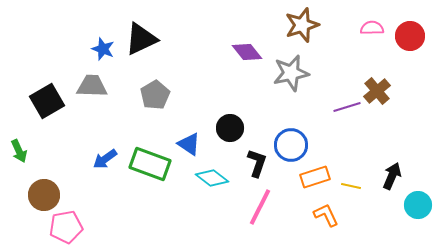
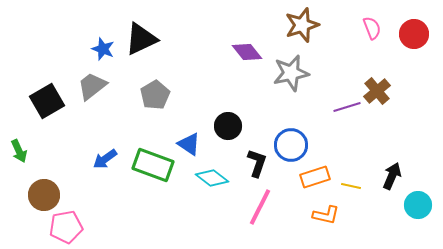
pink semicircle: rotated 70 degrees clockwise
red circle: moved 4 px right, 2 px up
gray trapezoid: rotated 40 degrees counterclockwise
black circle: moved 2 px left, 2 px up
green rectangle: moved 3 px right, 1 px down
orange L-shape: rotated 128 degrees clockwise
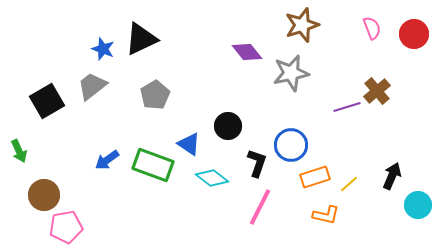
blue arrow: moved 2 px right, 1 px down
yellow line: moved 2 px left, 2 px up; rotated 54 degrees counterclockwise
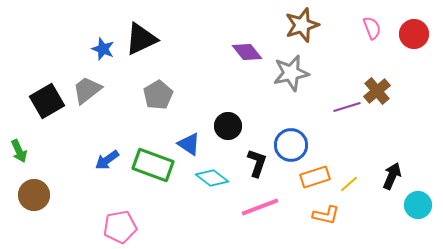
gray trapezoid: moved 5 px left, 4 px down
gray pentagon: moved 3 px right
brown circle: moved 10 px left
pink line: rotated 42 degrees clockwise
pink pentagon: moved 54 px right
